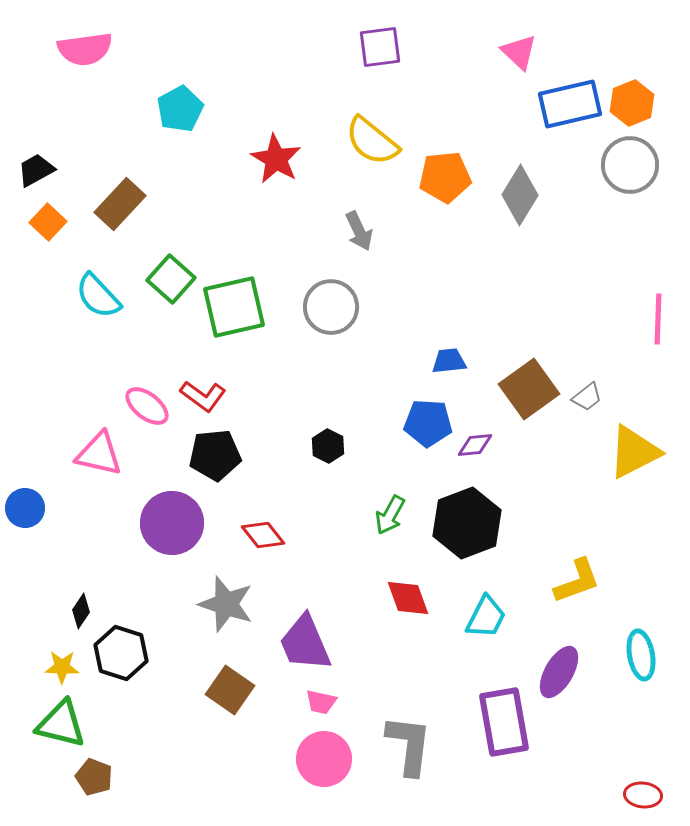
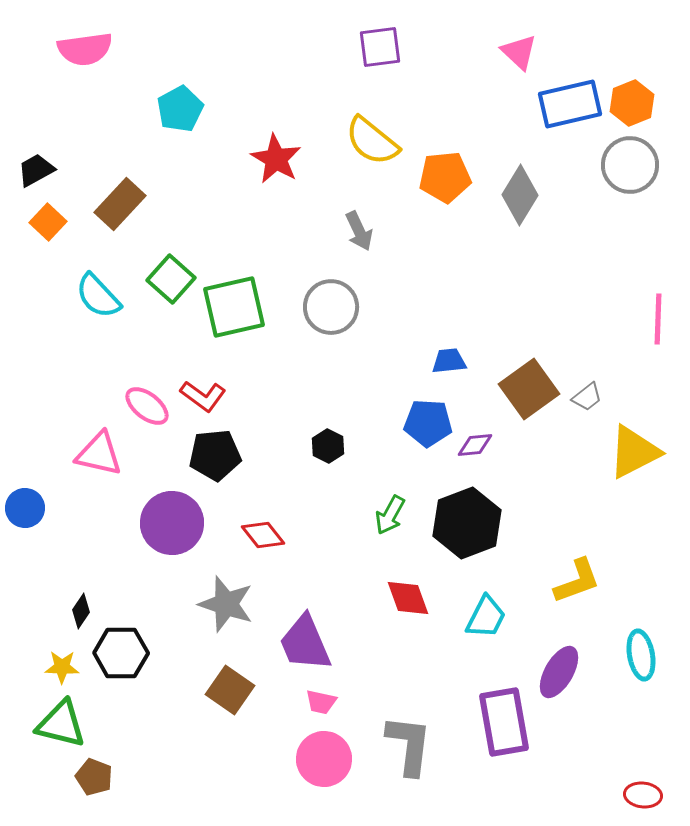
black hexagon at (121, 653): rotated 18 degrees counterclockwise
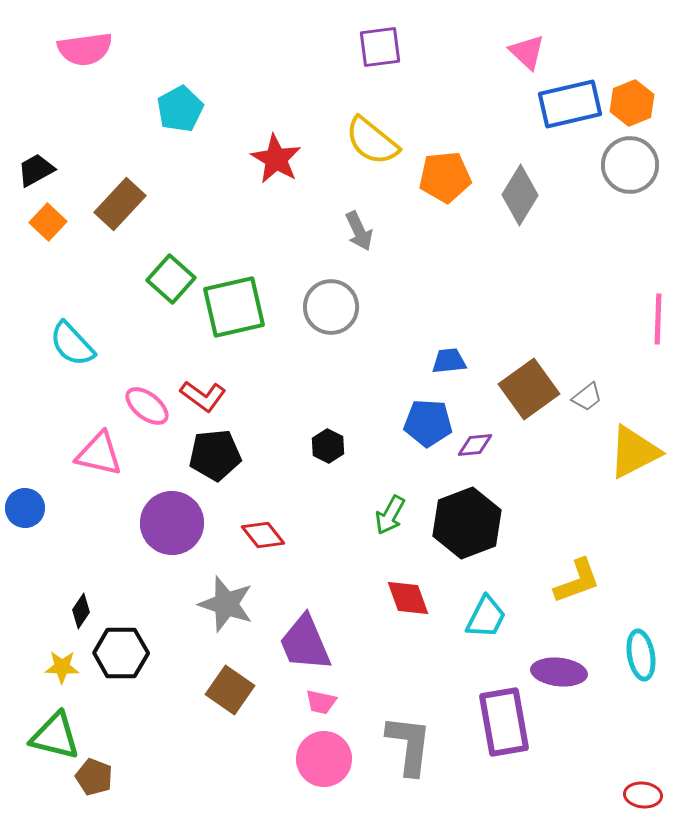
pink triangle at (519, 52): moved 8 px right
cyan semicircle at (98, 296): moved 26 px left, 48 px down
purple ellipse at (559, 672): rotated 66 degrees clockwise
green triangle at (61, 724): moved 6 px left, 12 px down
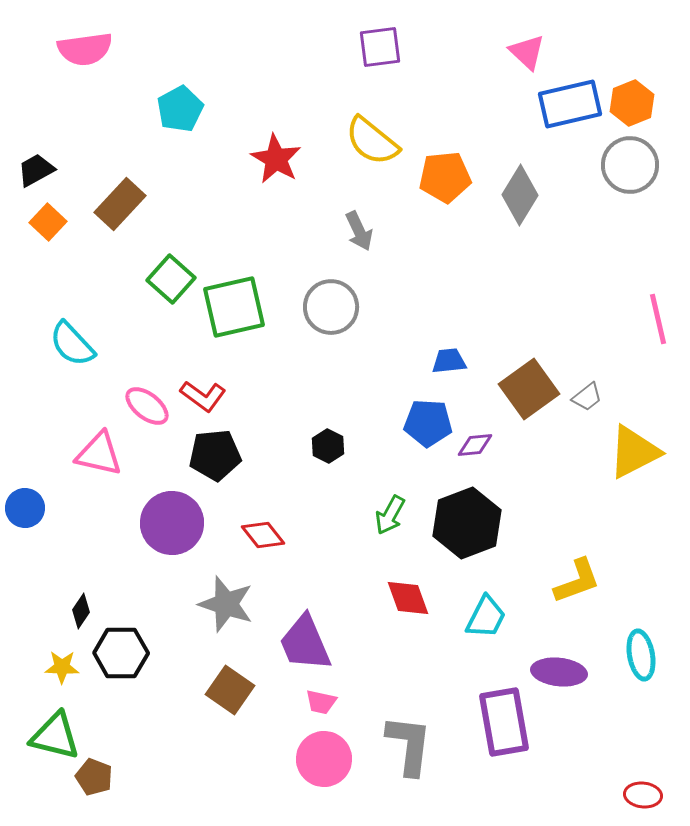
pink line at (658, 319): rotated 15 degrees counterclockwise
